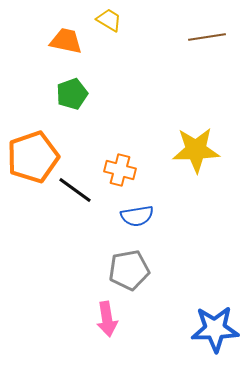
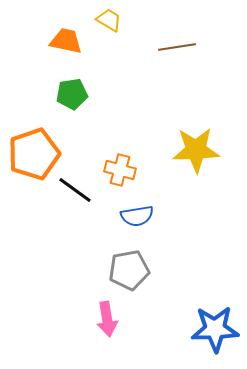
brown line: moved 30 px left, 10 px down
green pentagon: rotated 12 degrees clockwise
orange pentagon: moved 1 px right, 3 px up
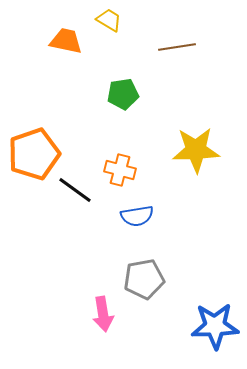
green pentagon: moved 51 px right
gray pentagon: moved 15 px right, 9 px down
pink arrow: moved 4 px left, 5 px up
blue star: moved 3 px up
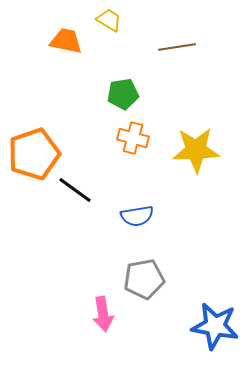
orange cross: moved 13 px right, 32 px up
blue star: rotated 12 degrees clockwise
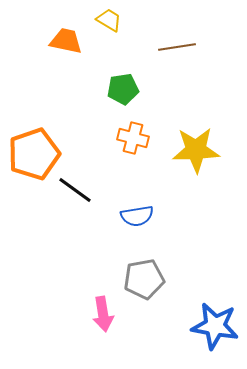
green pentagon: moved 5 px up
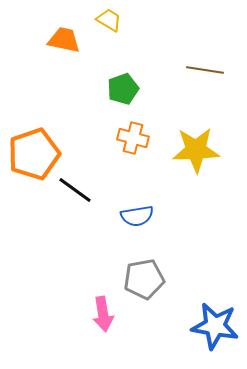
orange trapezoid: moved 2 px left, 1 px up
brown line: moved 28 px right, 23 px down; rotated 18 degrees clockwise
green pentagon: rotated 12 degrees counterclockwise
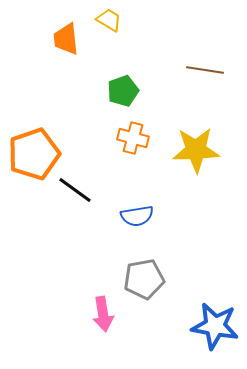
orange trapezoid: moved 2 px right, 1 px up; rotated 108 degrees counterclockwise
green pentagon: moved 2 px down
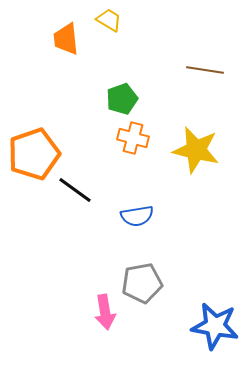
green pentagon: moved 1 px left, 8 px down
yellow star: rotated 15 degrees clockwise
gray pentagon: moved 2 px left, 4 px down
pink arrow: moved 2 px right, 2 px up
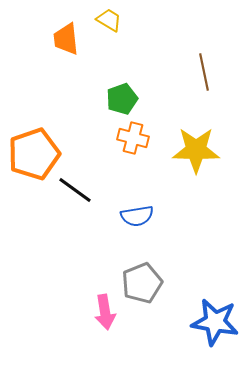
brown line: moved 1 px left, 2 px down; rotated 69 degrees clockwise
yellow star: rotated 12 degrees counterclockwise
gray pentagon: rotated 12 degrees counterclockwise
blue star: moved 4 px up
